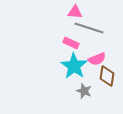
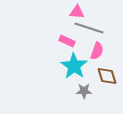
pink triangle: moved 2 px right
pink rectangle: moved 4 px left, 2 px up
pink semicircle: moved 8 px up; rotated 48 degrees counterclockwise
brown diamond: rotated 25 degrees counterclockwise
gray star: rotated 21 degrees counterclockwise
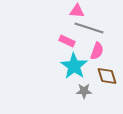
pink triangle: moved 1 px up
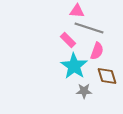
pink rectangle: moved 1 px right, 1 px up; rotated 21 degrees clockwise
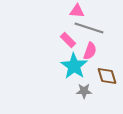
pink semicircle: moved 7 px left
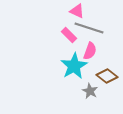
pink triangle: rotated 21 degrees clockwise
pink rectangle: moved 1 px right, 5 px up
cyan star: rotated 8 degrees clockwise
brown diamond: rotated 35 degrees counterclockwise
gray star: moved 6 px right; rotated 28 degrees clockwise
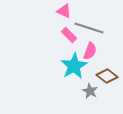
pink triangle: moved 13 px left
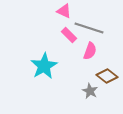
cyan star: moved 30 px left
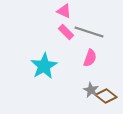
gray line: moved 4 px down
pink rectangle: moved 3 px left, 3 px up
pink semicircle: moved 7 px down
brown diamond: moved 1 px left, 20 px down
gray star: moved 1 px right, 1 px up
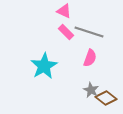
brown diamond: moved 2 px down
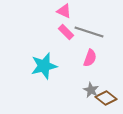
cyan star: rotated 16 degrees clockwise
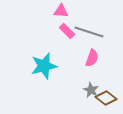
pink triangle: moved 3 px left; rotated 21 degrees counterclockwise
pink rectangle: moved 1 px right, 1 px up
pink semicircle: moved 2 px right
